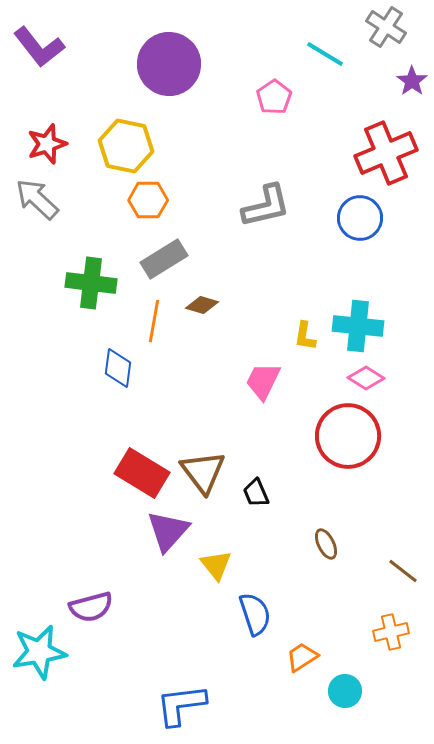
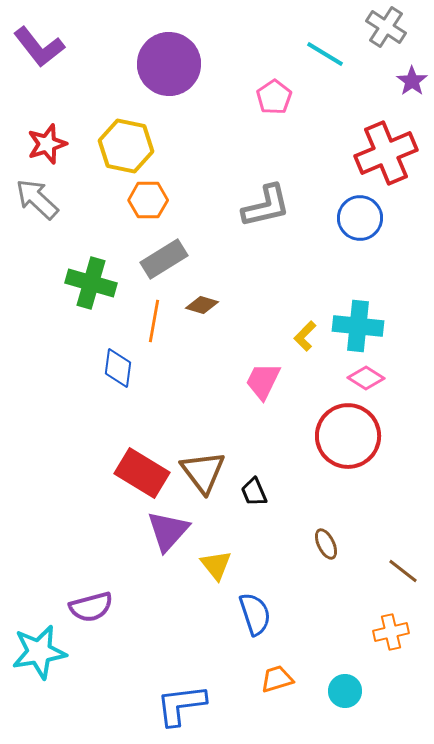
green cross: rotated 9 degrees clockwise
yellow L-shape: rotated 36 degrees clockwise
black trapezoid: moved 2 px left, 1 px up
orange trapezoid: moved 25 px left, 22 px down; rotated 16 degrees clockwise
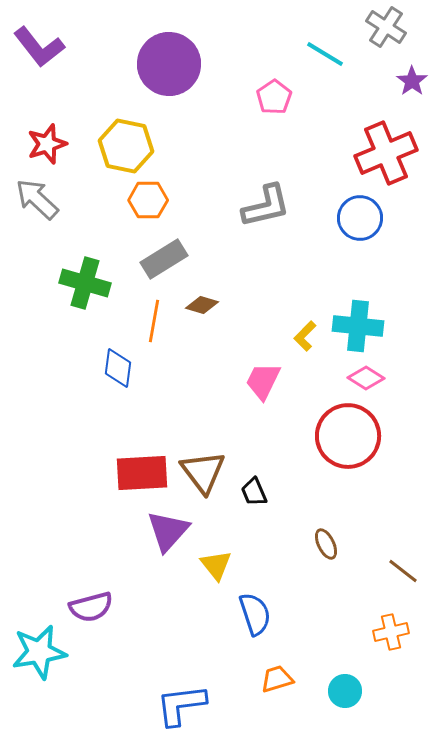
green cross: moved 6 px left
red rectangle: rotated 34 degrees counterclockwise
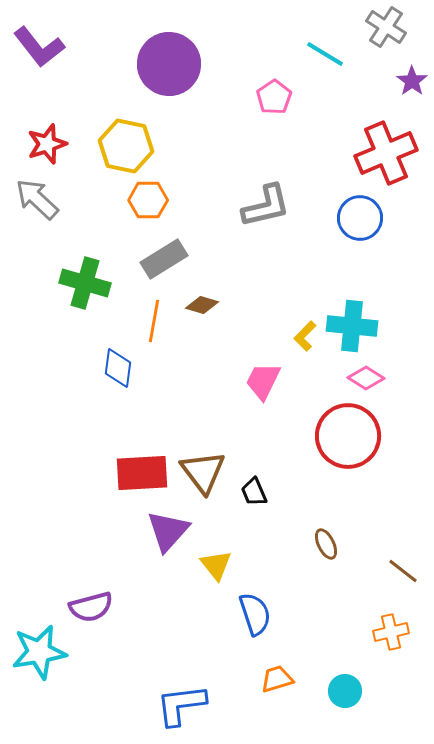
cyan cross: moved 6 px left
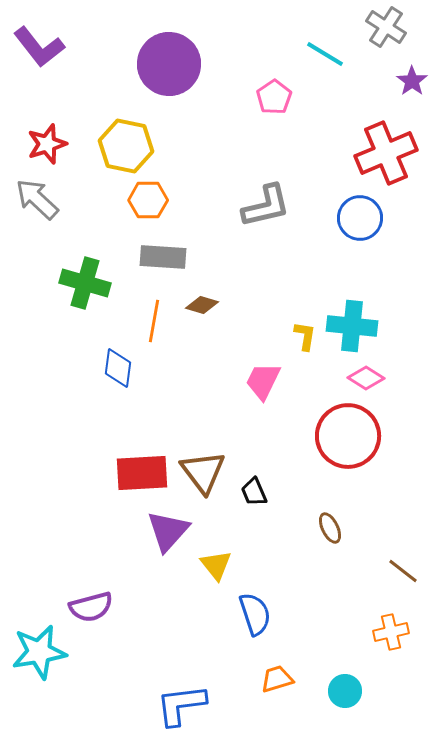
gray rectangle: moved 1 px left, 2 px up; rotated 36 degrees clockwise
yellow L-shape: rotated 144 degrees clockwise
brown ellipse: moved 4 px right, 16 px up
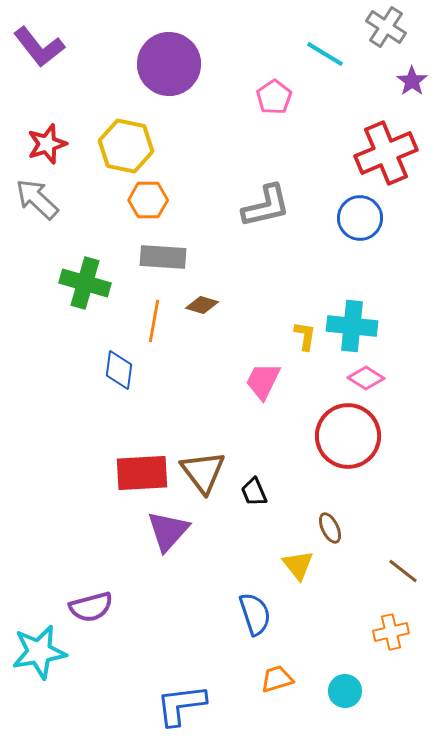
blue diamond: moved 1 px right, 2 px down
yellow triangle: moved 82 px right
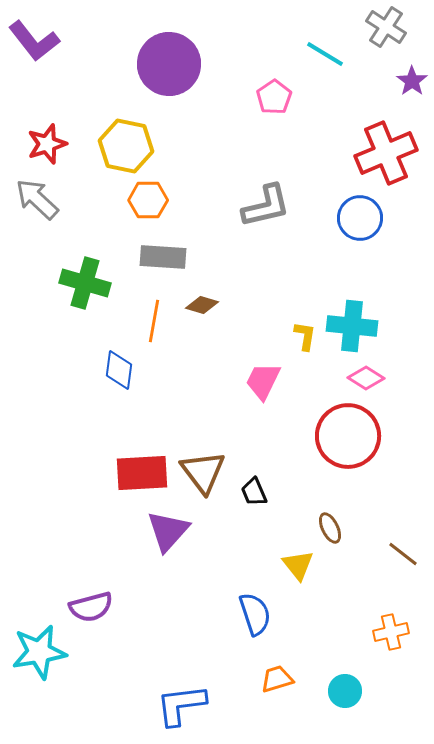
purple L-shape: moved 5 px left, 6 px up
brown line: moved 17 px up
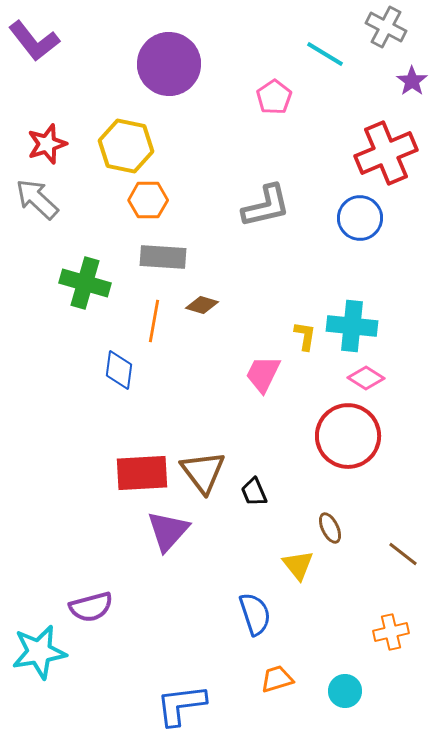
gray cross: rotated 6 degrees counterclockwise
pink trapezoid: moved 7 px up
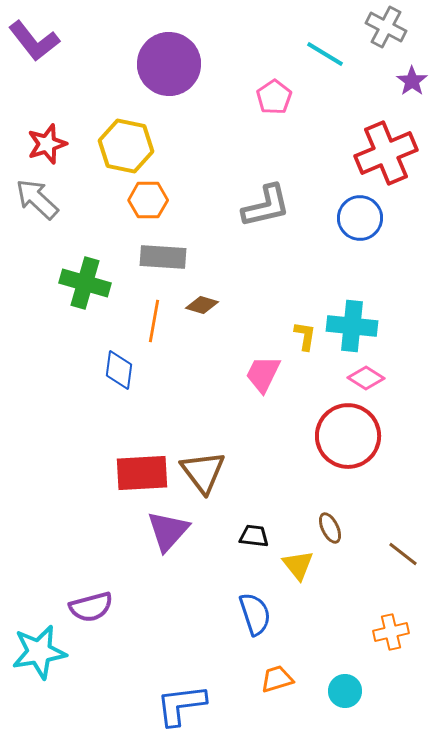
black trapezoid: moved 44 px down; rotated 120 degrees clockwise
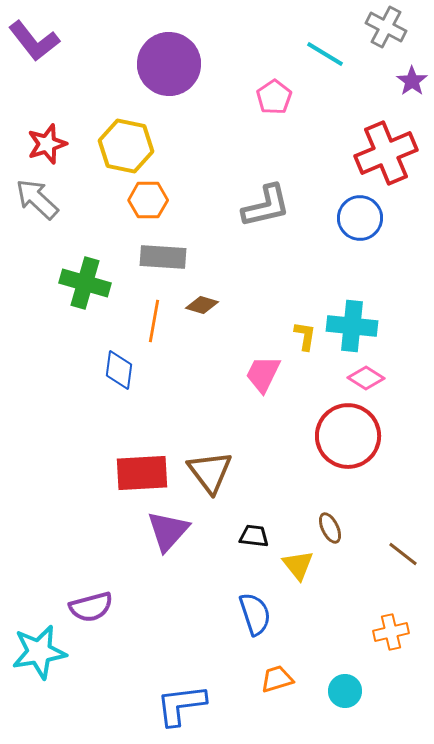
brown triangle: moved 7 px right
